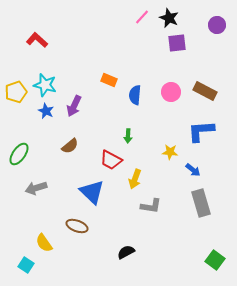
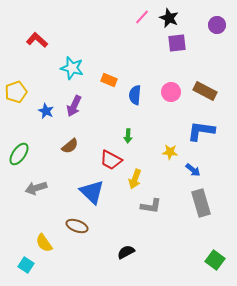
cyan star: moved 27 px right, 17 px up
blue L-shape: rotated 12 degrees clockwise
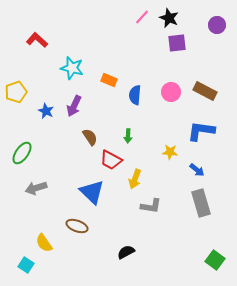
brown semicircle: moved 20 px right, 9 px up; rotated 84 degrees counterclockwise
green ellipse: moved 3 px right, 1 px up
blue arrow: moved 4 px right
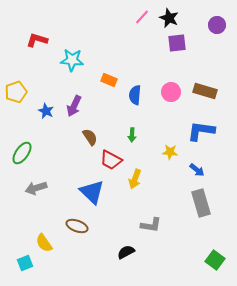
red L-shape: rotated 25 degrees counterclockwise
cyan star: moved 8 px up; rotated 10 degrees counterclockwise
brown rectangle: rotated 10 degrees counterclockwise
green arrow: moved 4 px right, 1 px up
gray L-shape: moved 19 px down
cyan square: moved 1 px left, 2 px up; rotated 35 degrees clockwise
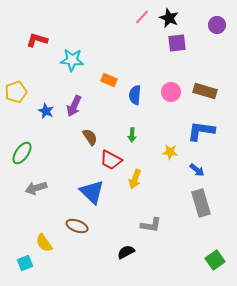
green square: rotated 18 degrees clockwise
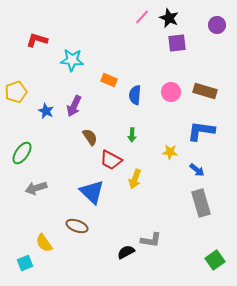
gray L-shape: moved 15 px down
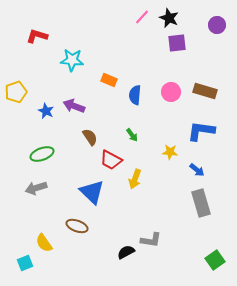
red L-shape: moved 4 px up
purple arrow: rotated 85 degrees clockwise
green arrow: rotated 40 degrees counterclockwise
green ellipse: moved 20 px right, 1 px down; rotated 35 degrees clockwise
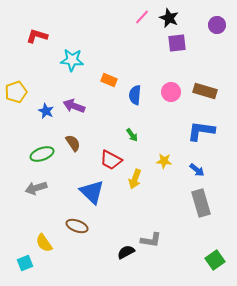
brown semicircle: moved 17 px left, 6 px down
yellow star: moved 6 px left, 9 px down
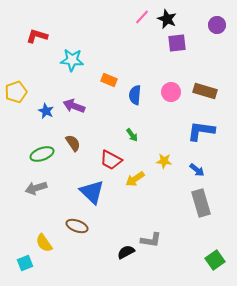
black star: moved 2 px left, 1 px down
yellow arrow: rotated 36 degrees clockwise
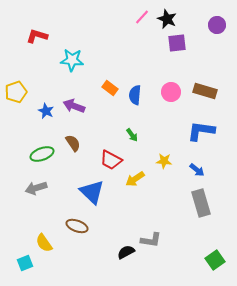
orange rectangle: moved 1 px right, 8 px down; rotated 14 degrees clockwise
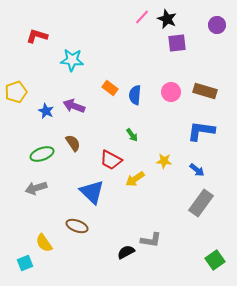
gray rectangle: rotated 52 degrees clockwise
